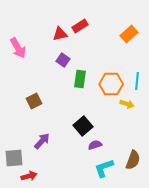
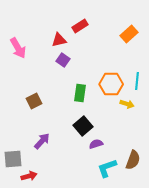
red triangle: moved 1 px left, 6 px down
green rectangle: moved 14 px down
purple semicircle: moved 1 px right, 1 px up
gray square: moved 1 px left, 1 px down
cyan L-shape: moved 3 px right
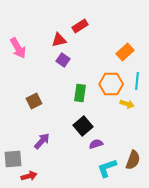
orange rectangle: moved 4 px left, 18 px down
